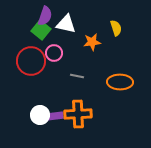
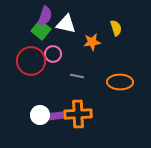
pink circle: moved 1 px left, 1 px down
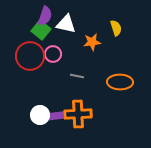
red circle: moved 1 px left, 5 px up
